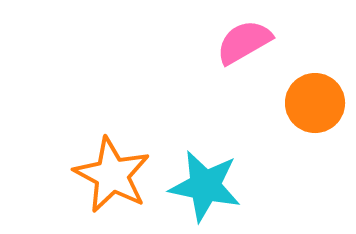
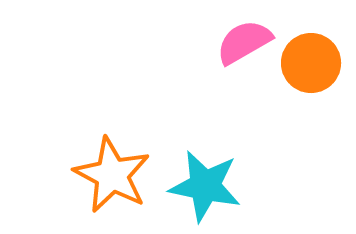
orange circle: moved 4 px left, 40 px up
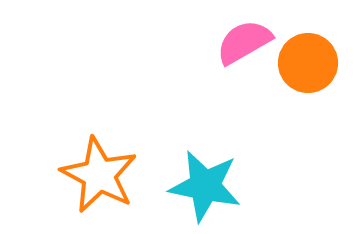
orange circle: moved 3 px left
orange star: moved 13 px left
